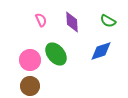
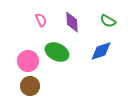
green ellipse: moved 1 px right, 2 px up; rotated 25 degrees counterclockwise
pink circle: moved 2 px left, 1 px down
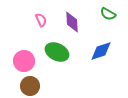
green semicircle: moved 7 px up
pink circle: moved 4 px left
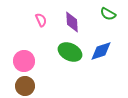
green ellipse: moved 13 px right
brown circle: moved 5 px left
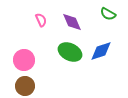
purple diamond: rotated 20 degrees counterclockwise
pink circle: moved 1 px up
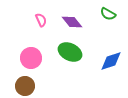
purple diamond: rotated 15 degrees counterclockwise
blue diamond: moved 10 px right, 10 px down
pink circle: moved 7 px right, 2 px up
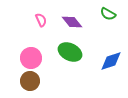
brown circle: moved 5 px right, 5 px up
